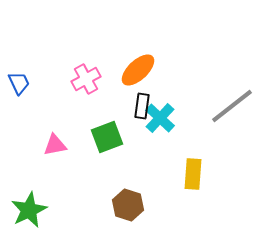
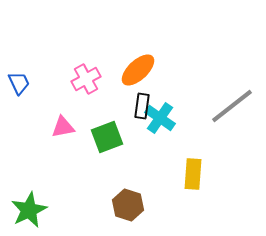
cyan cross: rotated 8 degrees counterclockwise
pink triangle: moved 8 px right, 18 px up
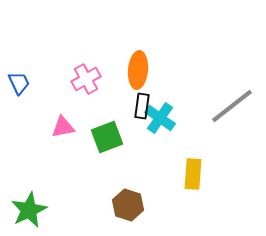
orange ellipse: rotated 42 degrees counterclockwise
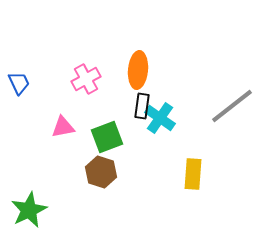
brown hexagon: moved 27 px left, 33 px up
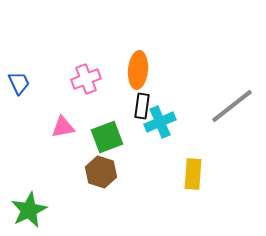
pink cross: rotated 8 degrees clockwise
cyan cross: moved 4 px down; rotated 32 degrees clockwise
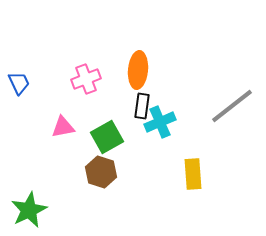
green square: rotated 8 degrees counterclockwise
yellow rectangle: rotated 8 degrees counterclockwise
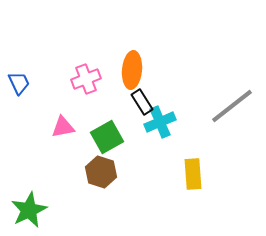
orange ellipse: moved 6 px left
black rectangle: moved 4 px up; rotated 40 degrees counterclockwise
